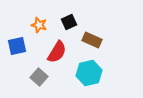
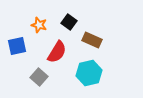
black square: rotated 28 degrees counterclockwise
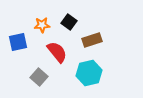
orange star: moved 3 px right; rotated 21 degrees counterclockwise
brown rectangle: rotated 42 degrees counterclockwise
blue square: moved 1 px right, 4 px up
red semicircle: rotated 70 degrees counterclockwise
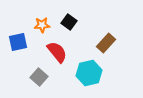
brown rectangle: moved 14 px right, 3 px down; rotated 30 degrees counterclockwise
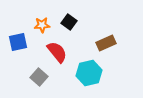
brown rectangle: rotated 24 degrees clockwise
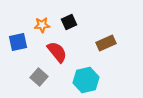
black square: rotated 28 degrees clockwise
cyan hexagon: moved 3 px left, 7 px down
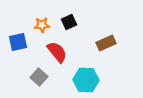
cyan hexagon: rotated 15 degrees clockwise
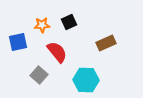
gray square: moved 2 px up
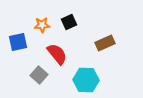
brown rectangle: moved 1 px left
red semicircle: moved 2 px down
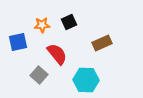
brown rectangle: moved 3 px left
